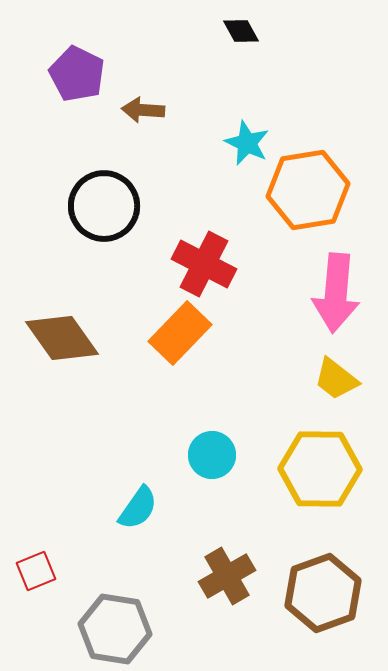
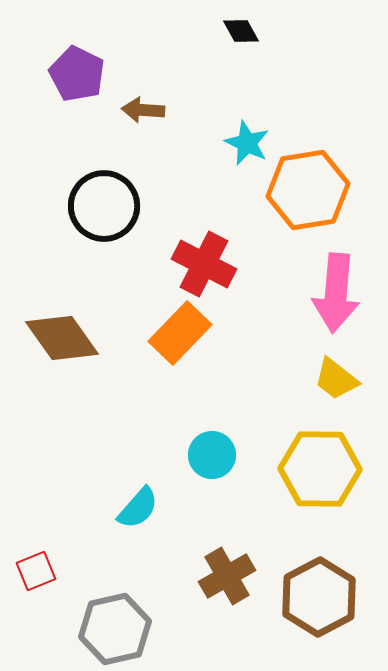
cyan semicircle: rotated 6 degrees clockwise
brown hexagon: moved 4 px left, 4 px down; rotated 8 degrees counterclockwise
gray hexagon: rotated 22 degrees counterclockwise
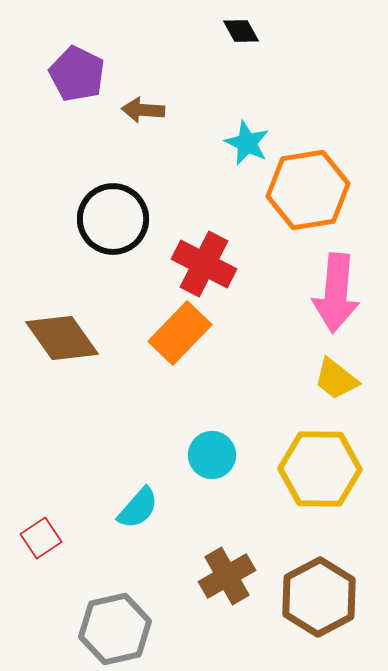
black circle: moved 9 px right, 13 px down
red square: moved 5 px right, 33 px up; rotated 12 degrees counterclockwise
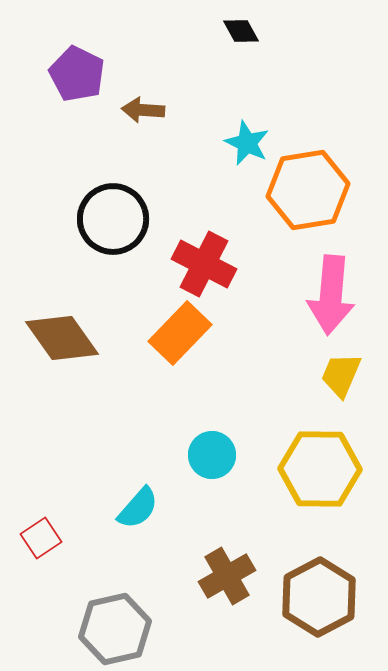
pink arrow: moved 5 px left, 2 px down
yellow trapezoid: moved 5 px right, 4 px up; rotated 75 degrees clockwise
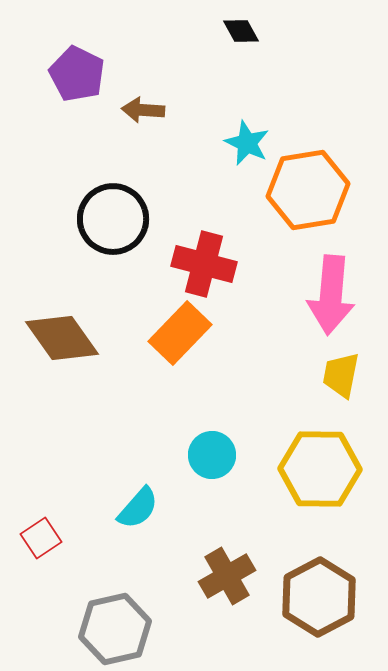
red cross: rotated 12 degrees counterclockwise
yellow trapezoid: rotated 12 degrees counterclockwise
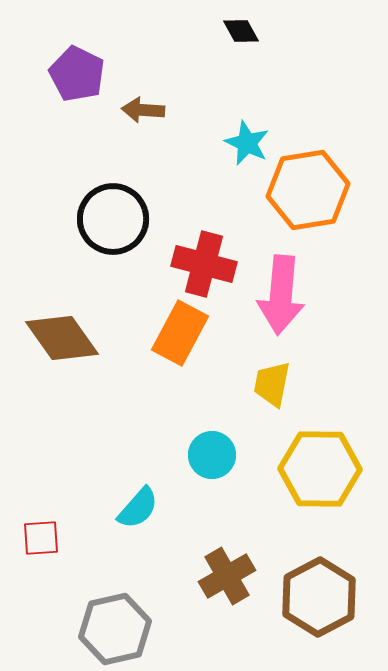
pink arrow: moved 50 px left
orange rectangle: rotated 16 degrees counterclockwise
yellow trapezoid: moved 69 px left, 9 px down
red square: rotated 30 degrees clockwise
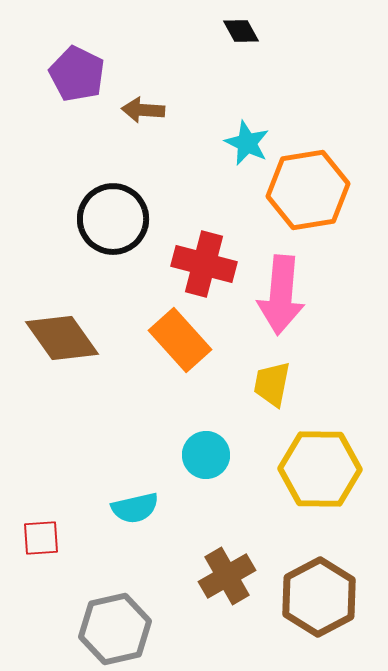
orange rectangle: moved 7 px down; rotated 70 degrees counterclockwise
cyan circle: moved 6 px left
cyan semicircle: moved 3 px left; rotated 36 degrees clockwise
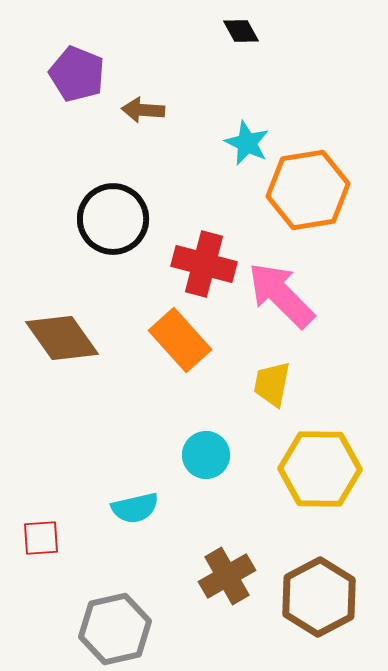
purple pentagon: rotated 4 degrees counterclockwise
pink arrow: rotated 130 degrees clockwise
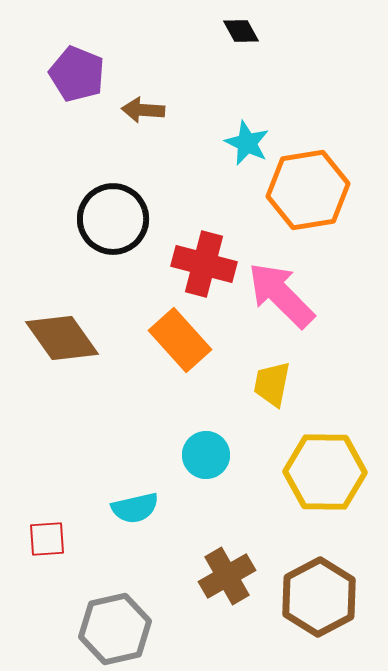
yellow hexagon: moved 5 px right, 3 px down
red square: moved 6 px right, 1 px down
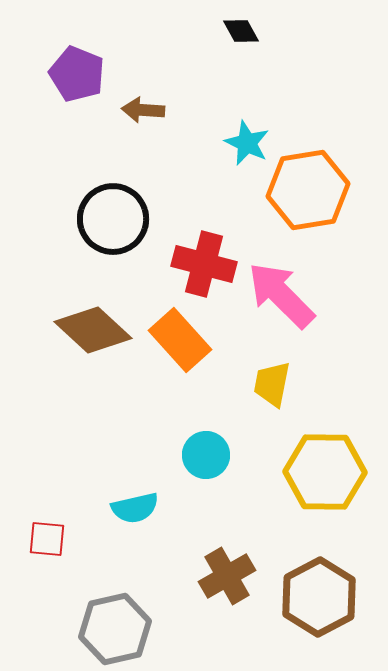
brown diamond: moved 31 px right, 8 px up; rotated 12 degrees counterclockwise
red square: rotated 9 degrees clockwise
